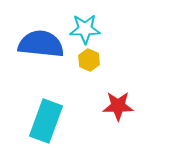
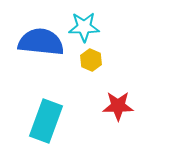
cyan star: moved 1 px left, 2 px up
blue semicircle: moved 2 px up
yellow hexagon: moved 2 px right
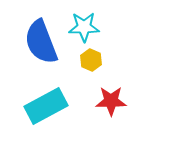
blue semicircle: rotated 117 degrees counterclockwise
red star: moved 7 px left, 5 px up
cyan rectangle: moved 15 px up; rotated 42 degrees clockwise
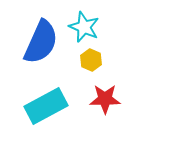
cyan star: rotated 24 degrees clockwise
blue semicircle: rotated 135 degrees counterclockwise
red star: moved 6 px left, 2 px up
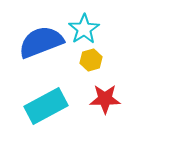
cyan star: moved 2 px down; rotated 16 degrees clockwise
blue semicircle: rotated 135 degrees counterclockwise
yellow hexagon: rotated 20 degrees clockwise
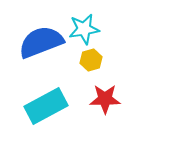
cyan star: rotated 24 degrees clockwise
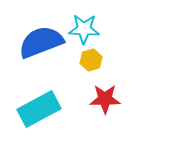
cyan star: rotated 12 degrees clockwise
cyan rectangle: moved 7 px left, 3 px down
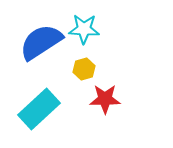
blue semicircle: rotated 12 degrees counterclockwise
yellow hexagon: moved 7 px left, 9 px down
cyan rectangle: rotated 15 degrees counterclockwise
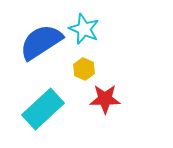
cyan star: rotated 20 degrees clockwise
yellow hexagon: rotated 20 degrees counterclockwise
cyan rectangle: moved 4 px right
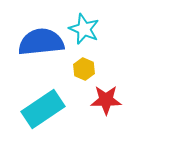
blue semicircle: rotated 27 degrees clockwise
red star: moved 1 px right, 1 px down
cyan rectangle: rotated 9 degrees clockwise
